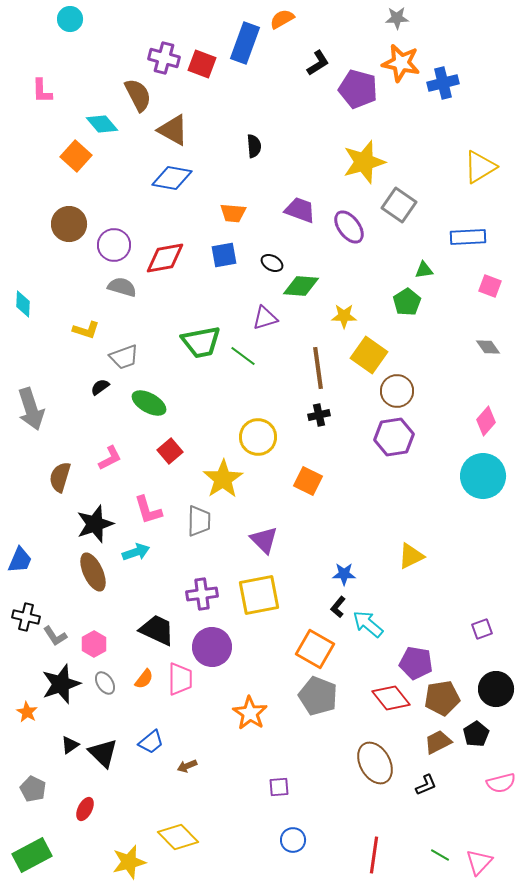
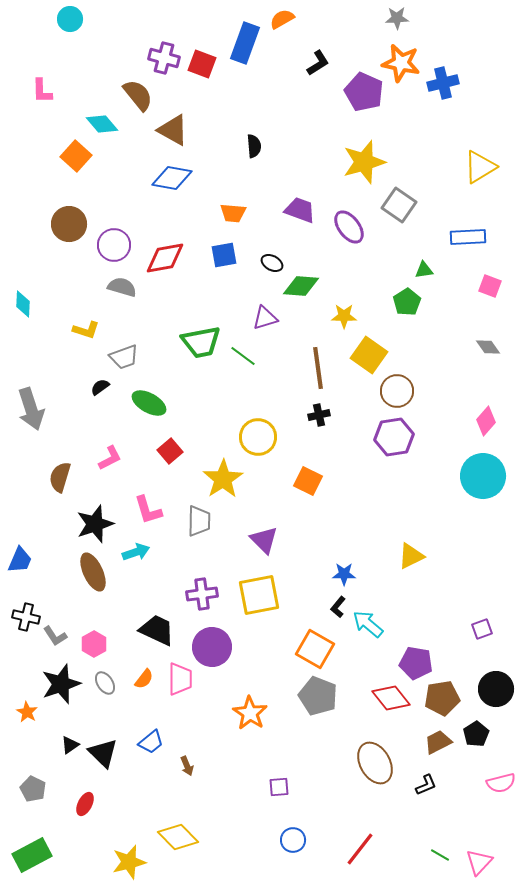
purple pentagon at (358, 89): moved 6 px right, 3 px down; rotated 9 degrees clockwise
brown semicircle at (138, 95): rotated 12 degrees counterclockwise
brown arrow at (187, 766): rotated 90 degrees counterclockwise
red ellipse at (85, 809): moved 5 px up
red line at (374, 855): moved 14 px left, 6 px up; rotated 30 degrees clockwise
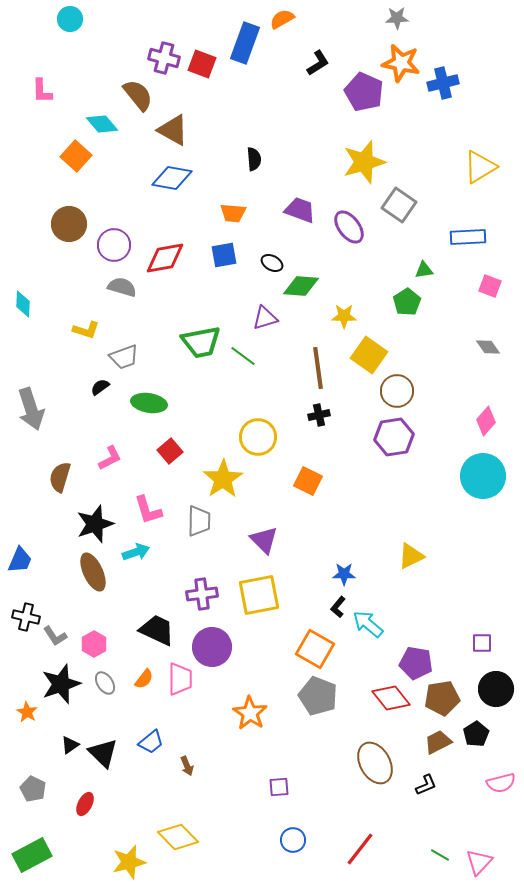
black semicircle at (254, 146): moved 13 px down
green ellipse at (149, 403): rotated 20 degrees counterclockwise
purple square at (482, 629): moved 14 px down; rotated 20 degrees clockwise
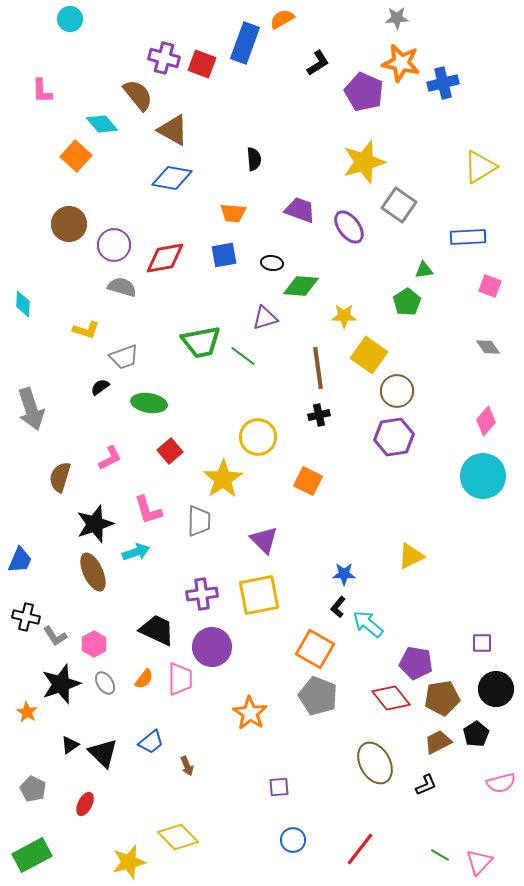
black ellipse at (272, 263): rotated 20 degrees counterclockwise
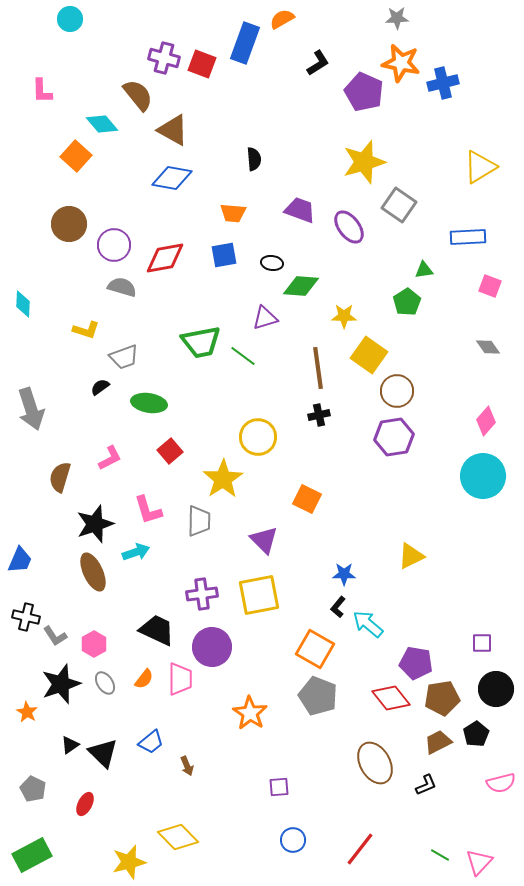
orange square at (308, 481): moved 1 px left, 18 px down
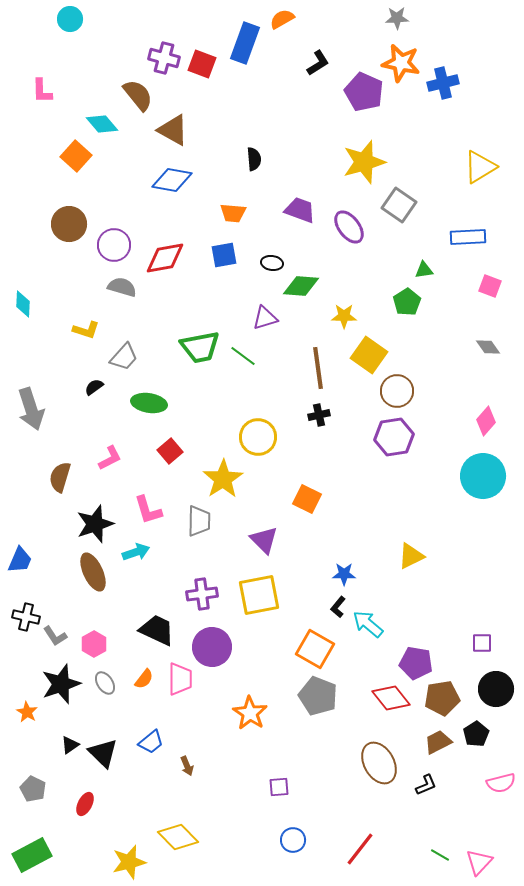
blue diamond at (172, 178): moved 2 px down
green trapezoid at (201, 342): moved 1 px left, 5 px down
gray trapezoid at (124, 357): rotated 28 degrees counterclockwise
black semicircle at (100, 387): moved 6 px left
brown ellipse at (375, 763): moved 4 px right
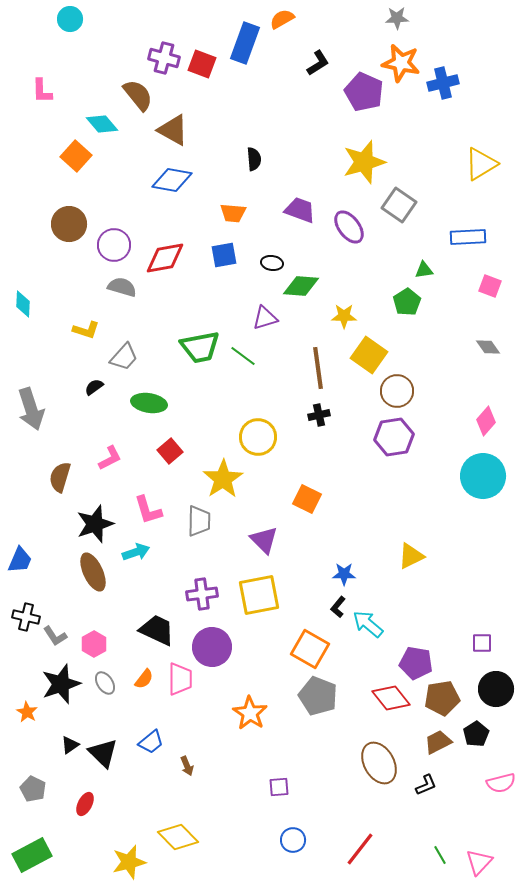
yellow triangle at (480, 167): moved 1 px right, 3 px up
orange square at (315, 649): moved 5 px left
green line at (440, 855): rotated 30 degrees clockwise
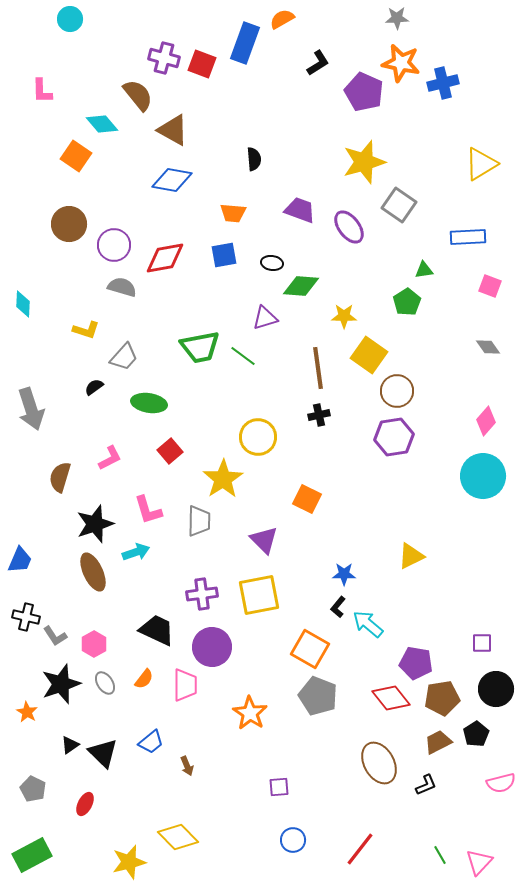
orange square at (76, 156): rotated 8 degrees counterclockwise
pink trapezoid at (180, 679): moved 5 px right, 6 px down
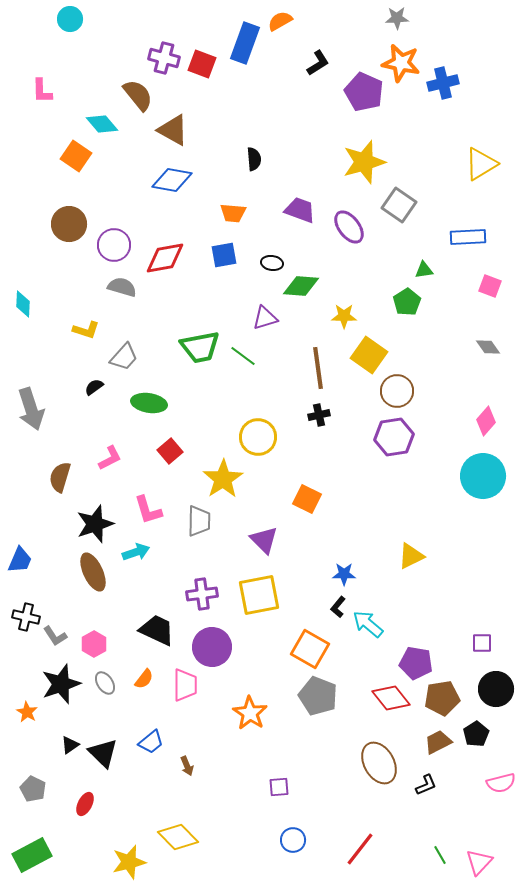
orange semicircle at (282, 19): moved 2 px left, 2 px down
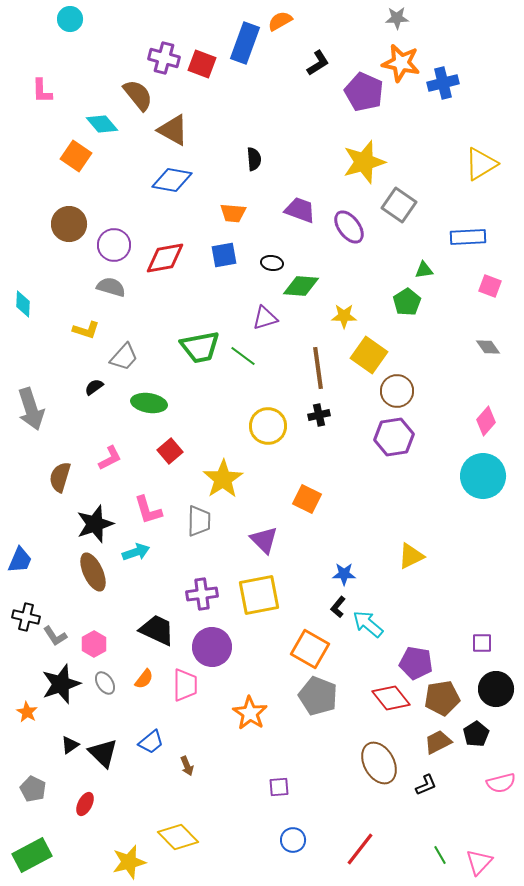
gray semicircle at (122, 287): moved 11 px left
yellow circle at (258, 437): moved 10 px right, 11 px up
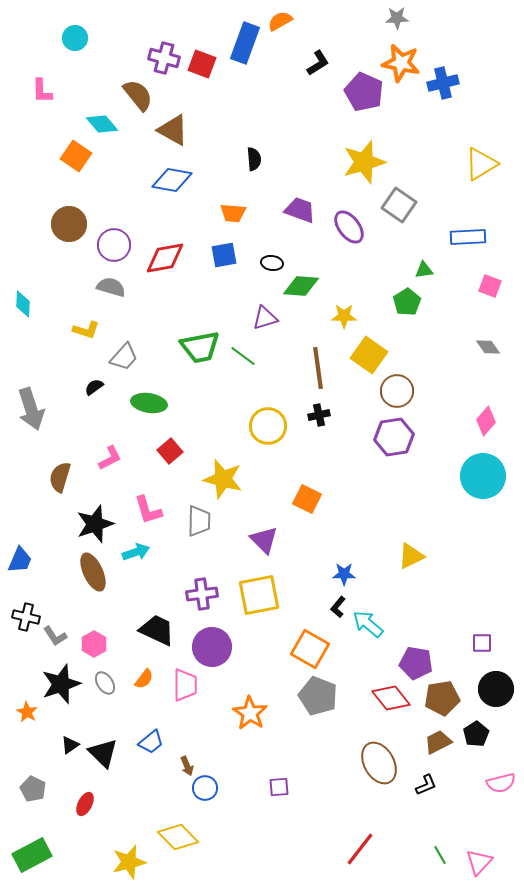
cyan circle at (70, 19): moved 5 px right, 19 px down
yellow star at (223, 479): rotated 24 degrees counterclockwise
blue circle at (293, 840): moved 88 px left, 52 px up
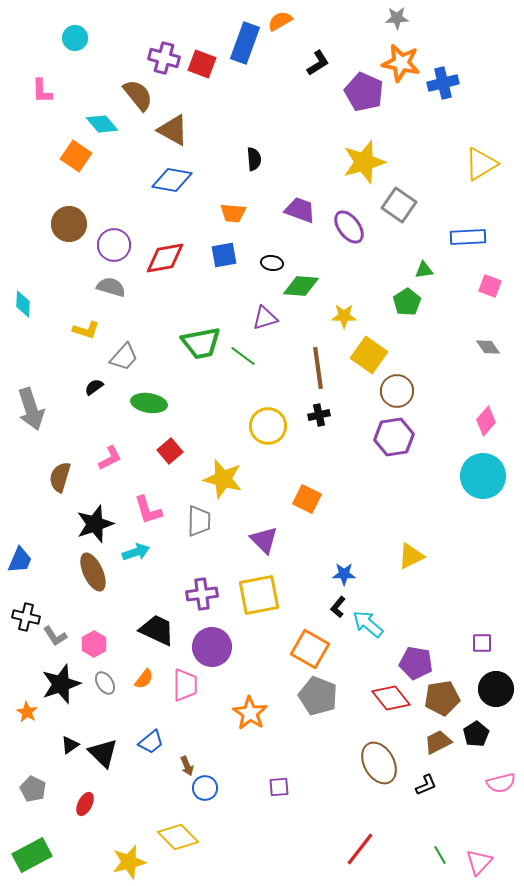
green trapezoid at (200, 347): moved 1 px right, 4 px up
